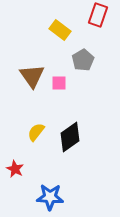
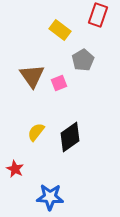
pink square: rotated 21 degrees counterclockwise
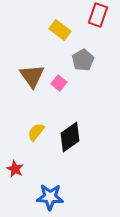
pink square: rotated 28 degrees counterclockwise
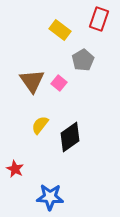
red rectangle: moved 1 px right, 4 px down
brown triangle: moved 5 px down
yellow semicircle: moved 4 px right, 7 px up
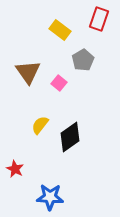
brown triangle: moved 4 px left, 9 px up
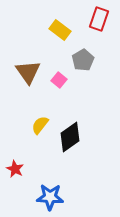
pink square: moved 3 px up
